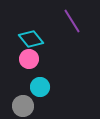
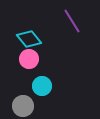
cyan diamond: moved 2 px left
cyan circle: moved 2 px right, 1 px up
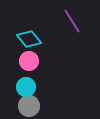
pink circle: moved 2 px down
cyan circle: moved 16 px left, 1 px down
gray circle: moved 6 px right
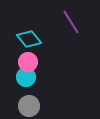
purple line: moved 1 px left, 1 px down
pink circle: moved 1 px left, 1 px down
cyan circle: moved 10 px up
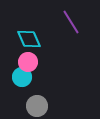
cyan diamond: rotated 15 degrees clockwise
cyan circle: moved 4 px left
gray circle: moved 8 px right
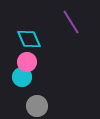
pink circle: moved 1 px left
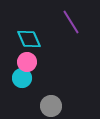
cyan circle: moved 1 px down
gray circle: moved 14 px right
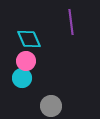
purple line: rotated 25 degrees clockwise
pink circle: moved 1 px left, 1 px up
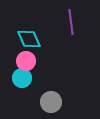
gray circle: moved 4 px up
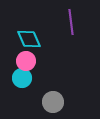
gray circle: moved 2 px right
